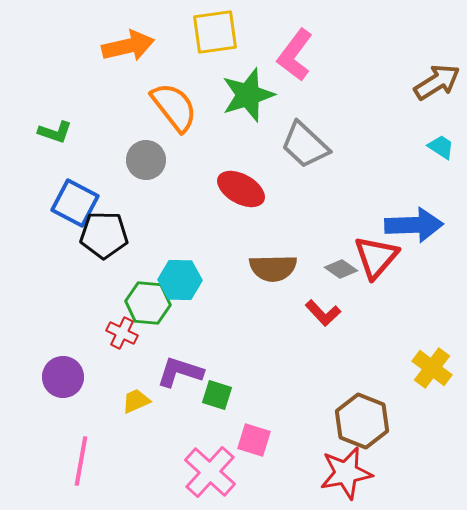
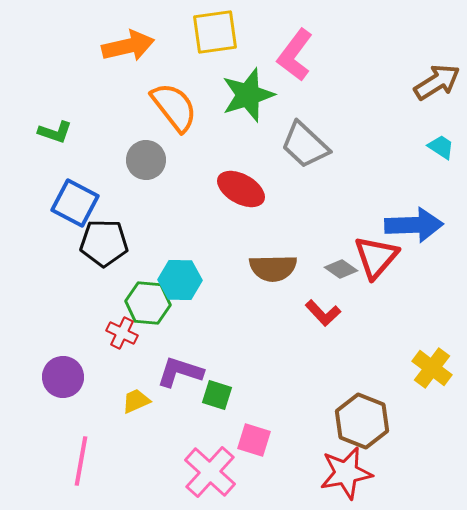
black pentagon: moved 8 px down
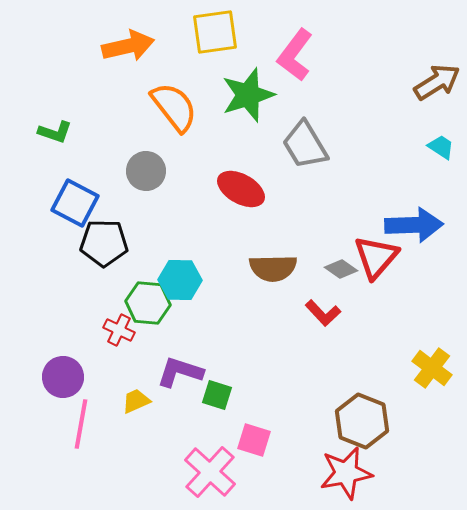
gray trapezoid: rotated 16 degrees clockwise
gray circle: moved 11 px down
red cross: moved 3 px left, 3 px up
pink line: moved 37 px up
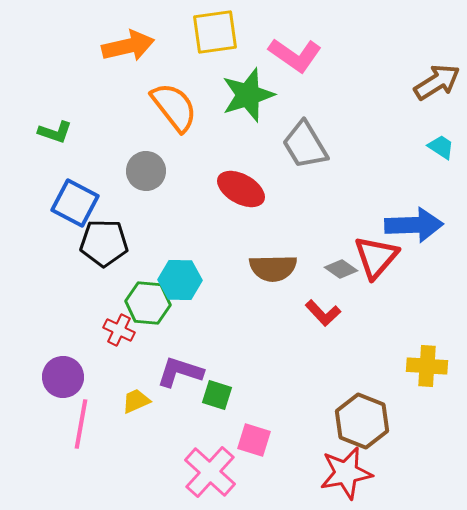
pink L-shape: rotated 92 degrees counterclockwise
yellow cross: moved 5 px left, 2 px up; rotated 33 degrees counterclockwise
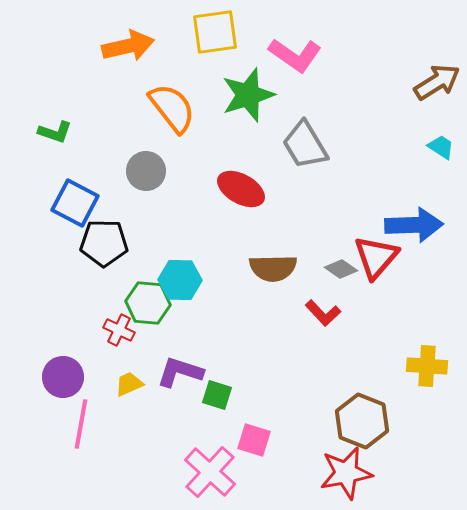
orange semicircle: moved 2 px left, 1 px down
yellow trapezoid: moved 7 px left, 17 px up
